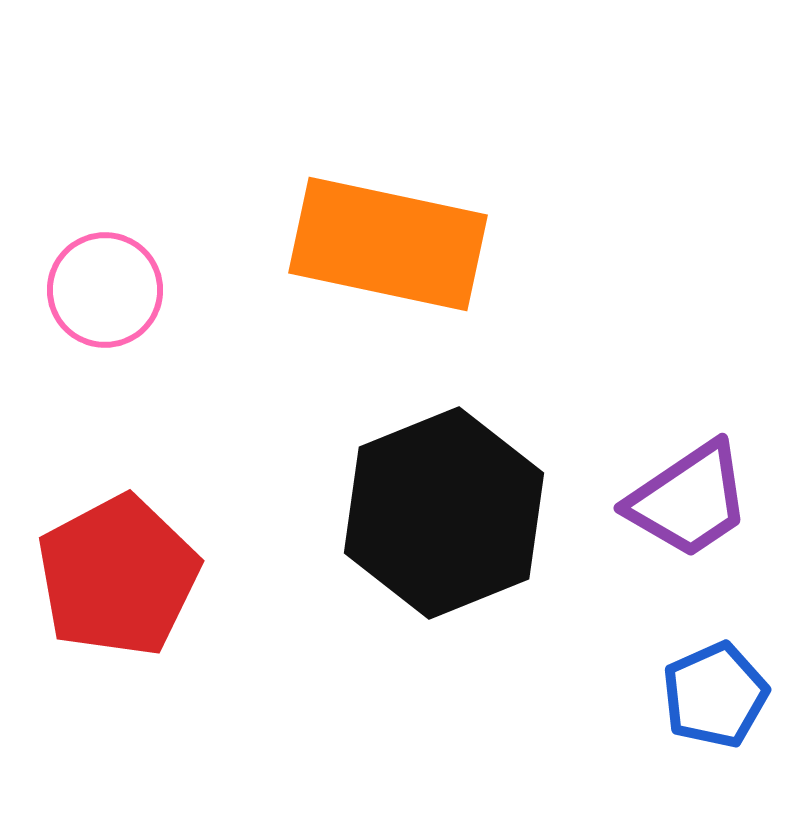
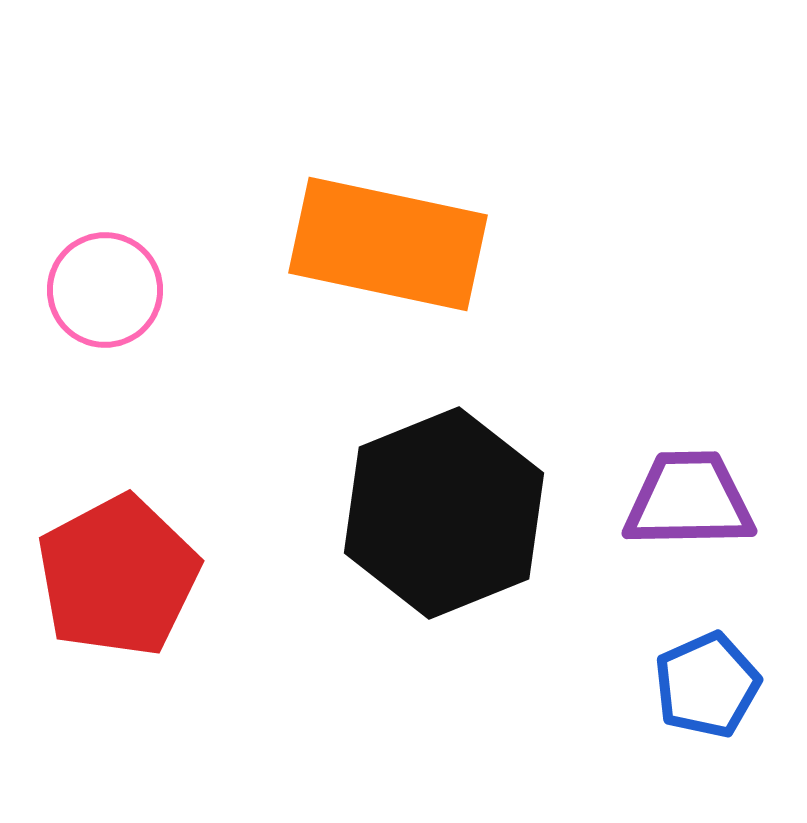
purple trapezoid: rotated 147 degrees counterclockwise
blue pentagon: moved 8 px left, 10 px up
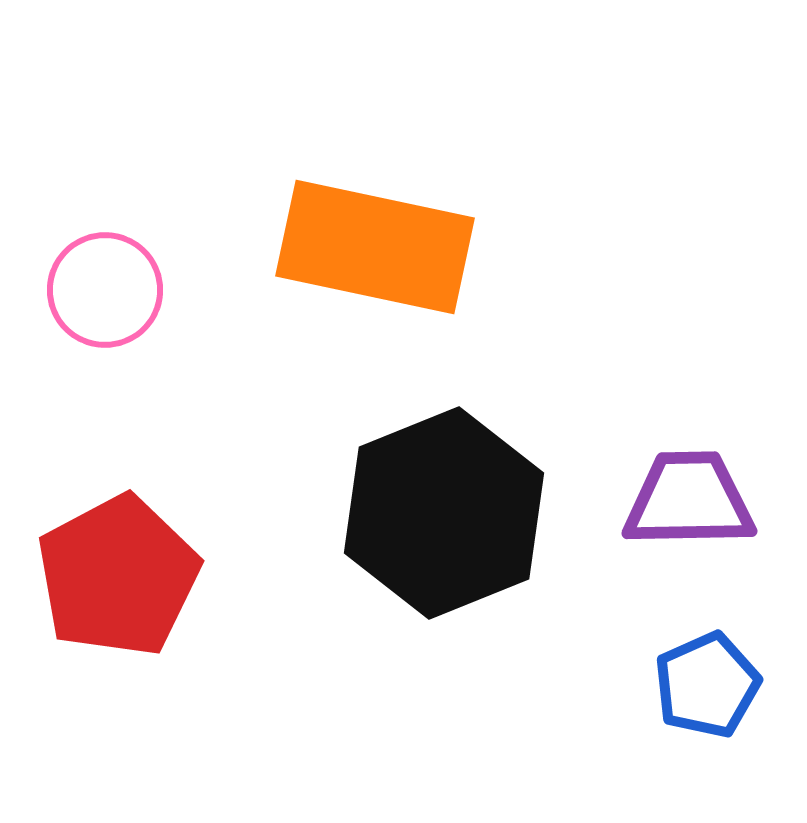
orange rectangle: moved 13 px left, 3 px down
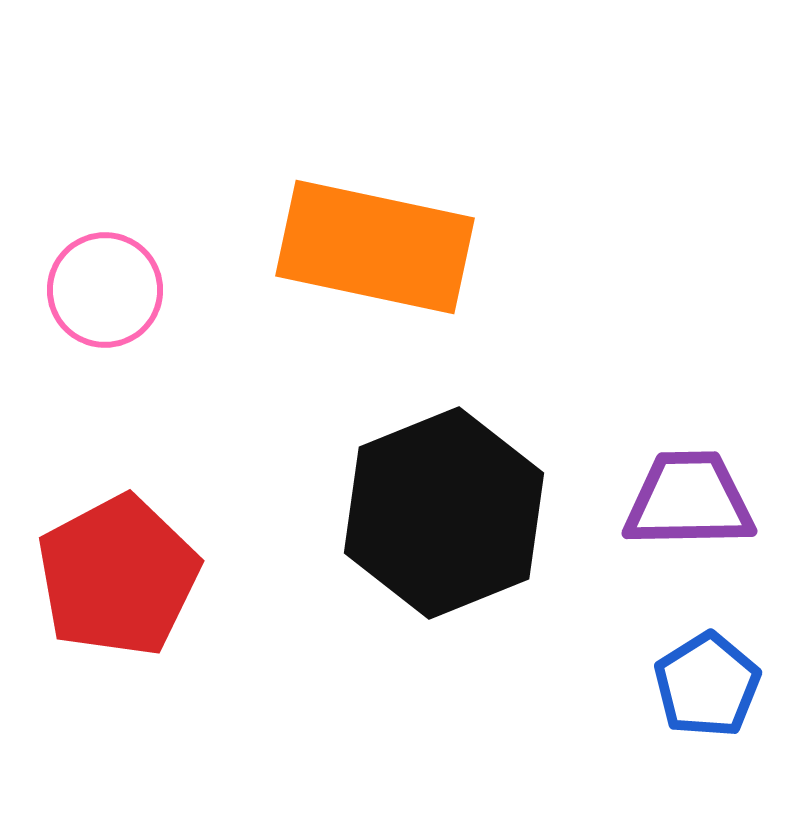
blue pentagon: rotated 8 degrees counterclockwise
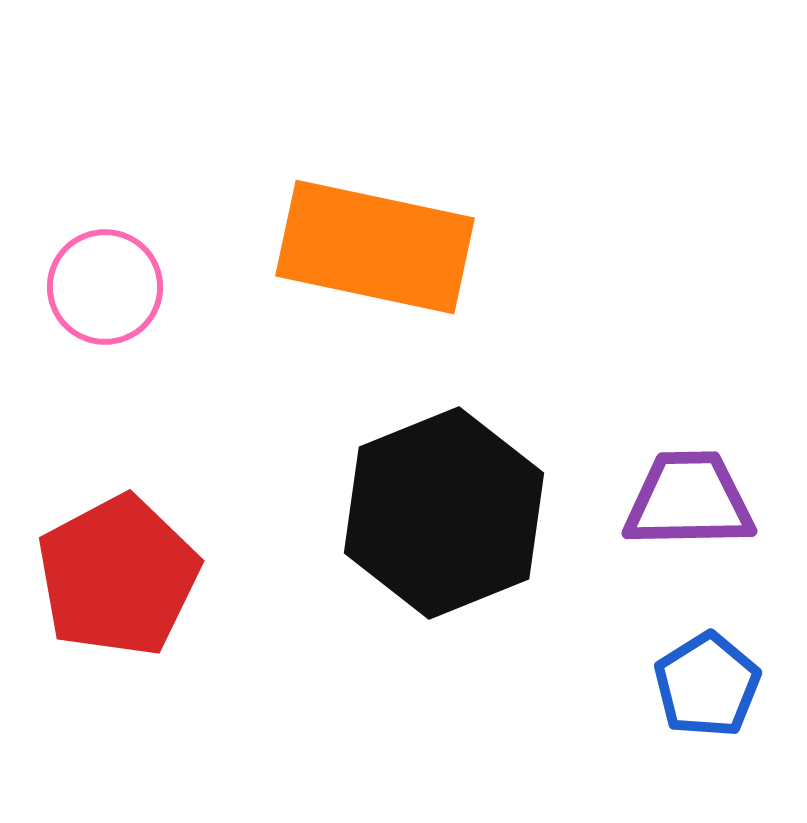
pink circle: moved 3 px up
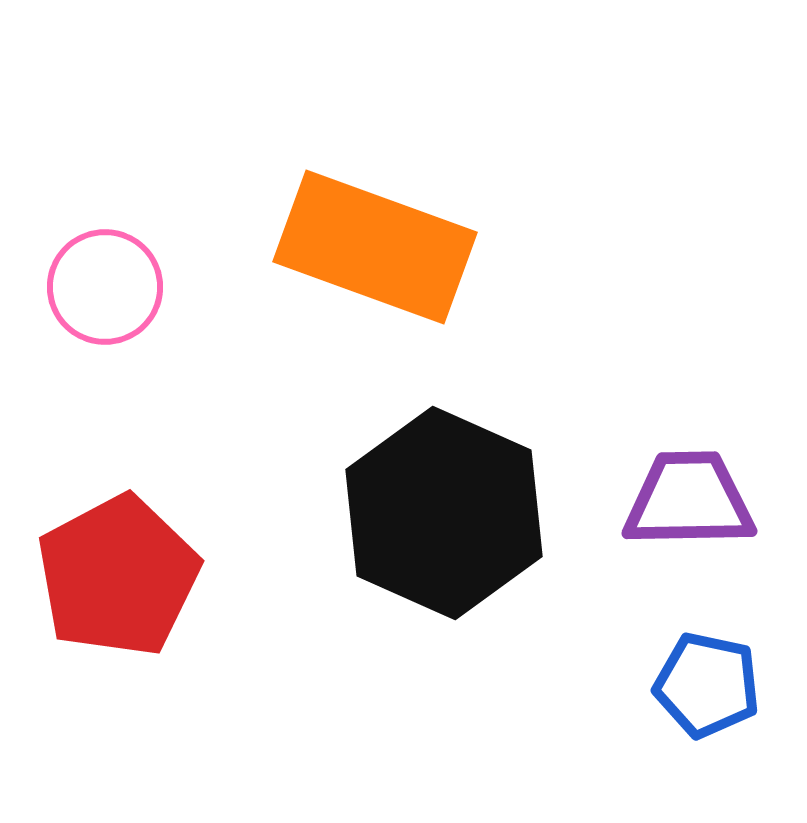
orange rectangle: rotated 8 degrees clockwise
black hexagon: rotated 14 degrees counterclockwise
blue pentagon: rotated 28 degrees counterclockwise
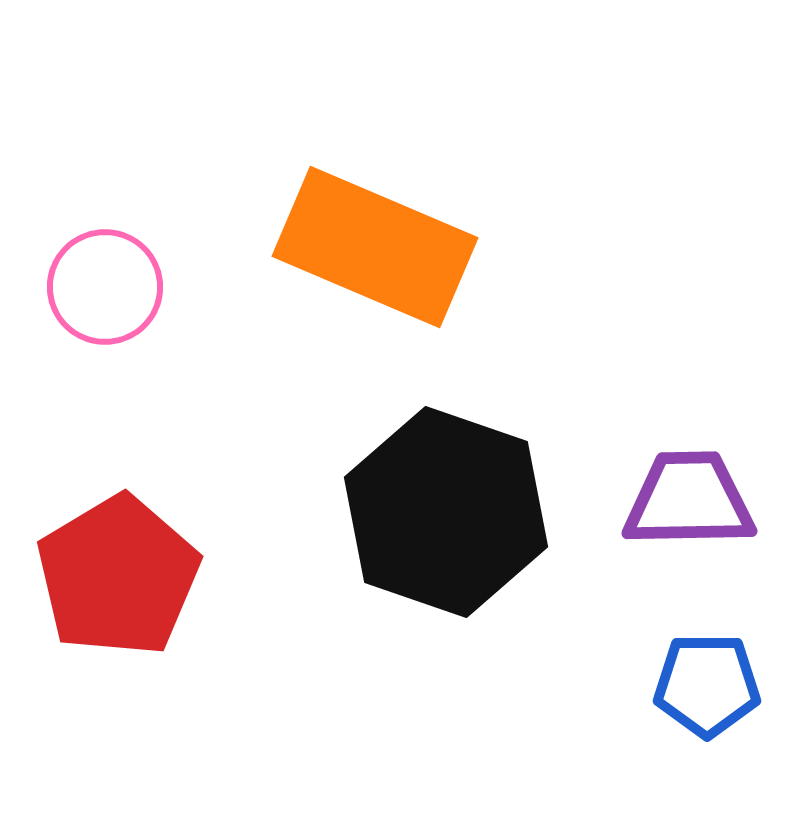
orange rectangle: rotated 3 degrees clockwise
black hexagon: moved 2 px right, 1 px up; rotated 5 degrees counterclockwise
red pentagon: rotated 3 degrees counterclockwise
blue pentagon: rotated 12 degrees counterclockwise
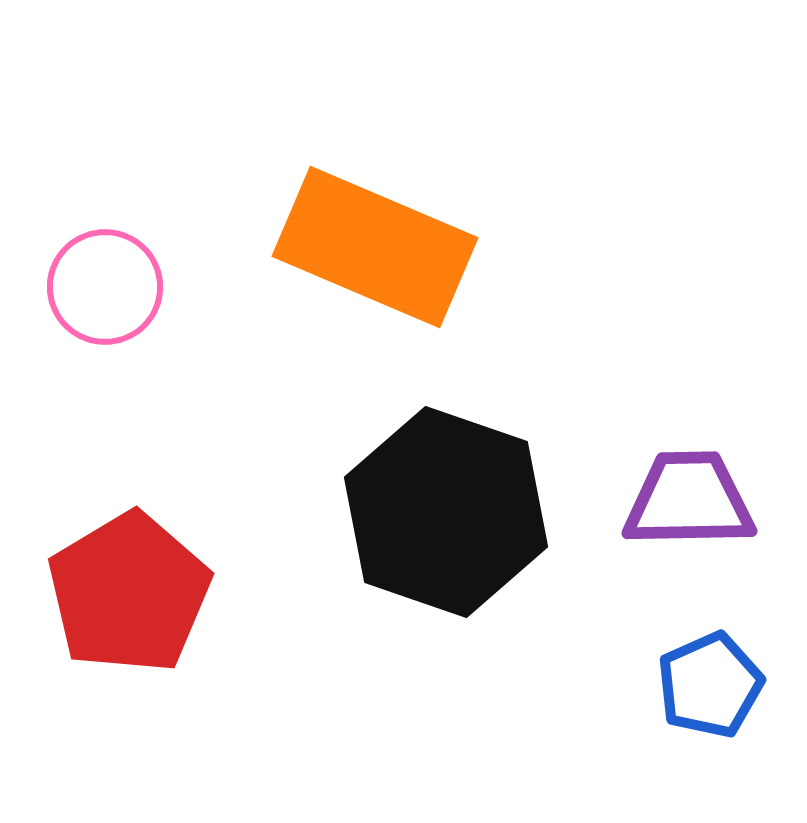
red pentagon: moved 11 px right, 17 px down
blue pentagon: moved 3 px right; rotated 24 degrees counterclockwise
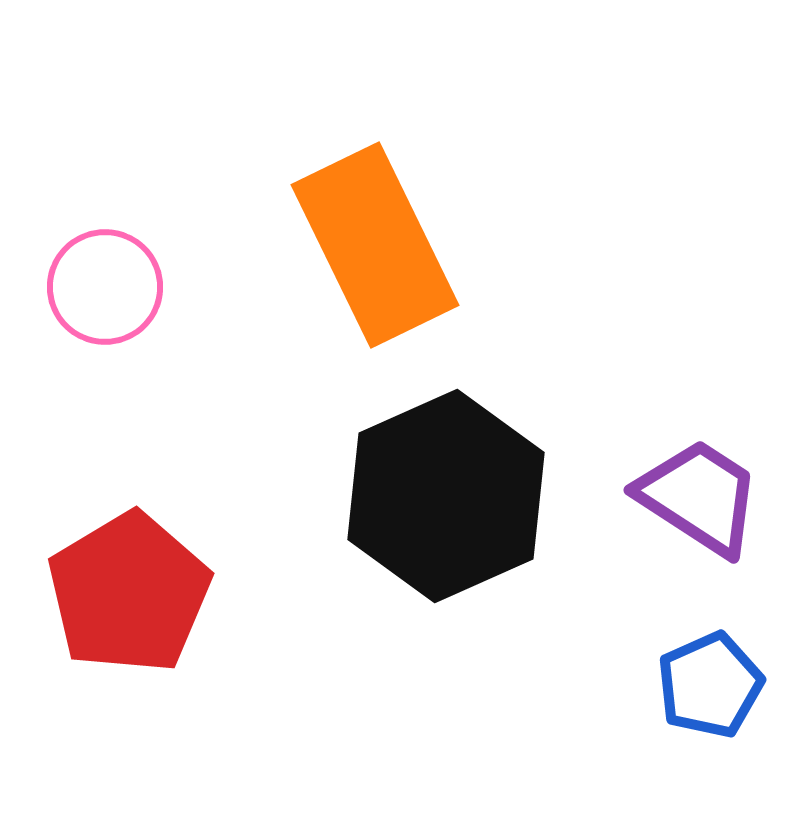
orange rectangle: moved 2 px up; rotated 41 degrees clockwise
purple trapezoid: moved 10 px right, 3 px up; rotated 34 degrees clockwise
black hexagon: moved 16 px up; rotated 17 degrees clockwise
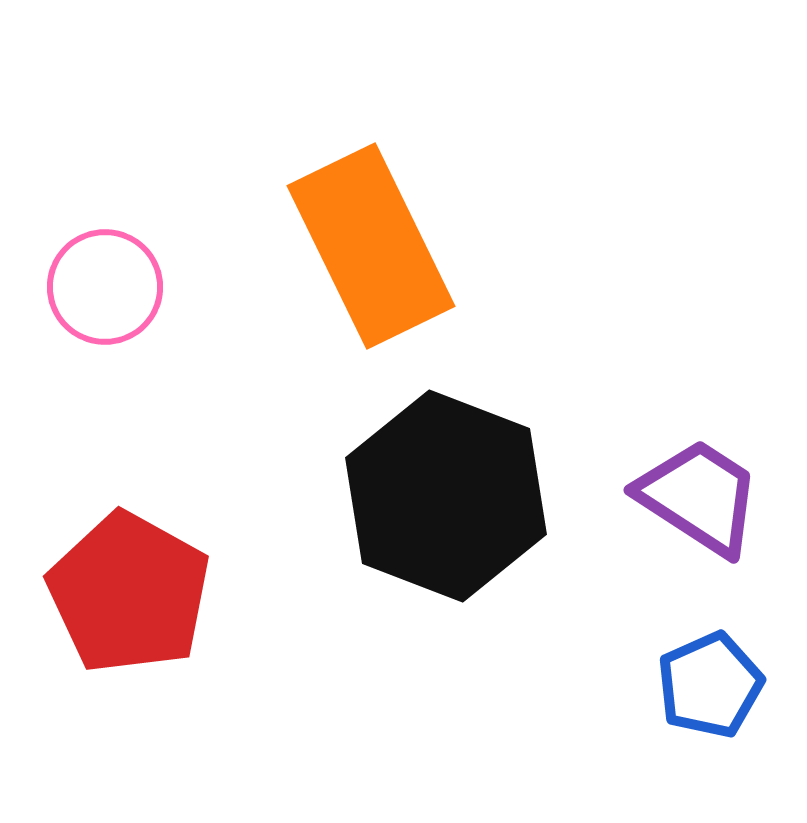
orange rectangle: moved 4 px left, 1 px down
black hexagon: rotated 15 degrees counterclockwise
red pentagon: rotated 12 degrees counterclockwise
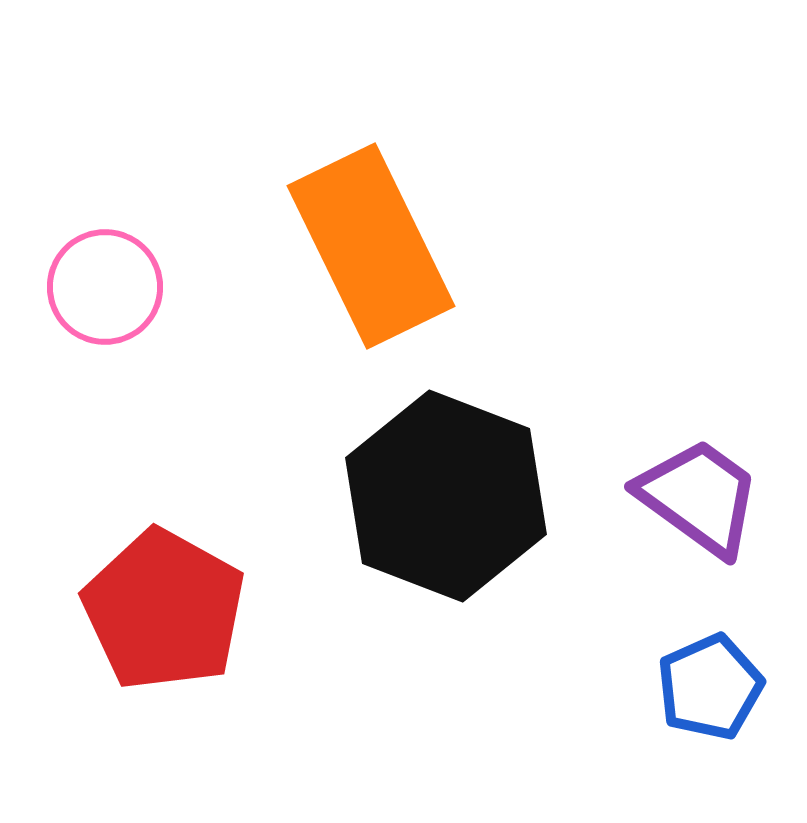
purple trapezoid: rotated 3 degrees clockwise
red pentagon: moved 35 px right, 17 px down
blue pentagon: moved 2 px down
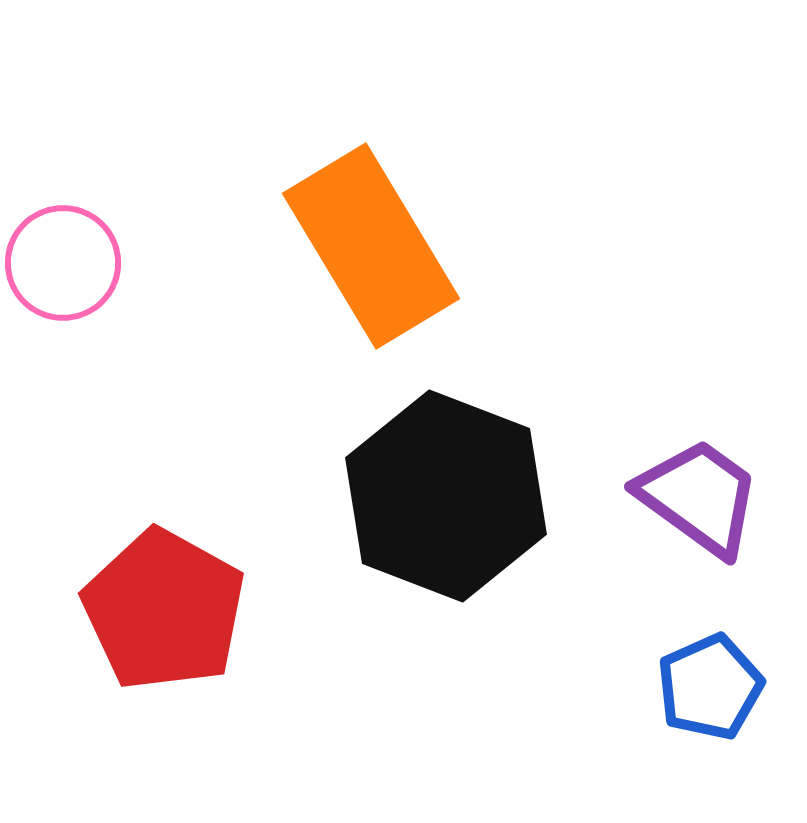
orange rectangle: rotated 5 degrees counterclockwise
pink circle: moved 42 px left, 24 px up
